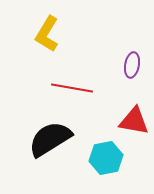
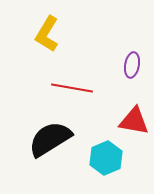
cyan hexagon: rotated 12 degrees counterclockwise
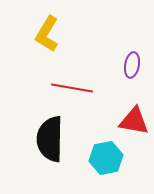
black semicircle: rotated 57 degrees counterclockwise
cyan hexagon: rotated 12 degrees clockwise
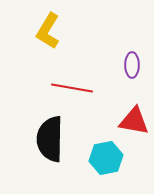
yellow L-shape: moved 1 px right, 3 px up
purple ellipse: rotated 10 degrees counterclockwise
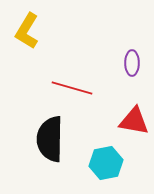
yellow L-shape: moved 21 px left
purple ellipse: moved 2 px up
red line: rotated 6 degrees clockwise
cyan hexagon: moved 5 px down
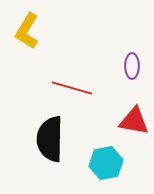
purple ellipse: moved 3 px down
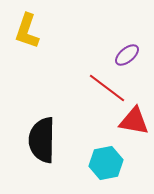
yellow L-shape: rotated 12 degrees counterclockwise
purple ellipse: moved 5 px left, 11 px up; rotated 50 degrees clockwise
red line: moved 35 px right; rotated 21 degrees clockwise
black semicircle: moved 8 px left, 1 px down
